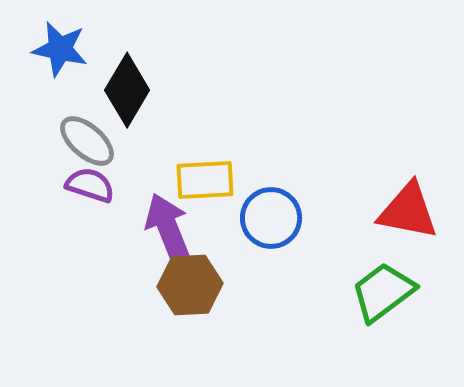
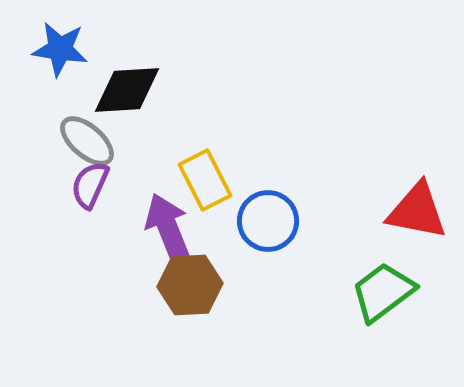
blue star: rotated 4 degrees counterclockwise
black diamond: rotated 56 degrees clockwise
yellow rectangle: rotated 66 degrees clockwise
purple semicircle: rotated 84 degrees counterclockwise
red triangle: moved 9 px right
blue circle: moved 3 px left, 3 px down
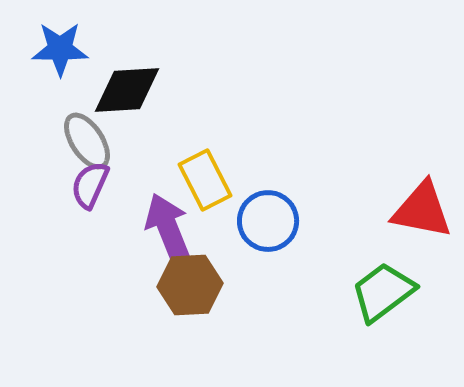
blue star: rotated 8 degrees counterclockwise
gray ellipse: rotated 16 degrees clockwise
red triangle: moved 5 px right, 1 px up
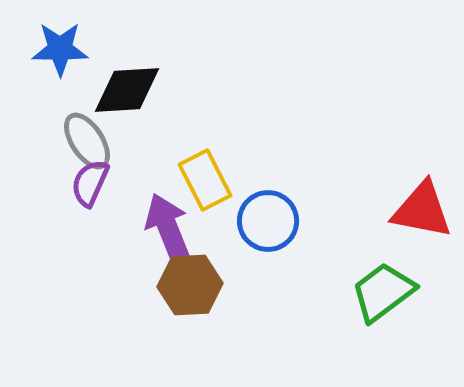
purple semicircle: moved 2 px up
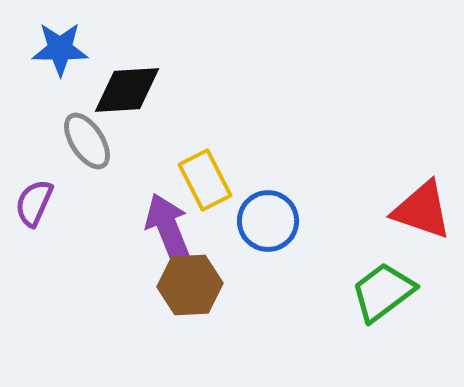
purple semicircle: moved 56 px left, 20 px down
red triangle: rotated 8 degrees clockwise
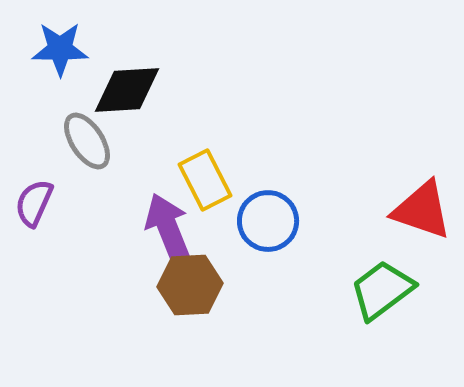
green trapezoid: moved 1 px left, 2 px up
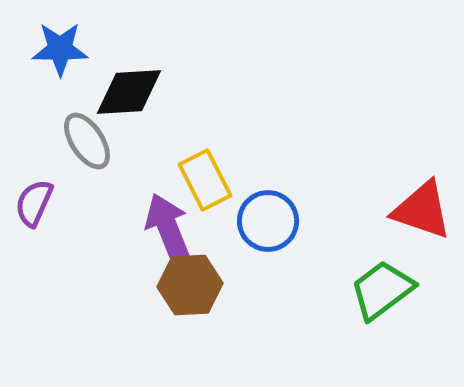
black diamond: moved 2 px right, 2 px down
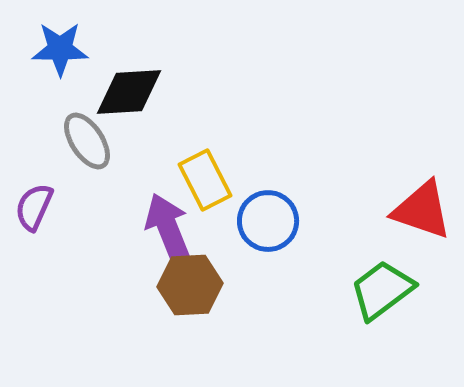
purple semicircle: moved 4 px down
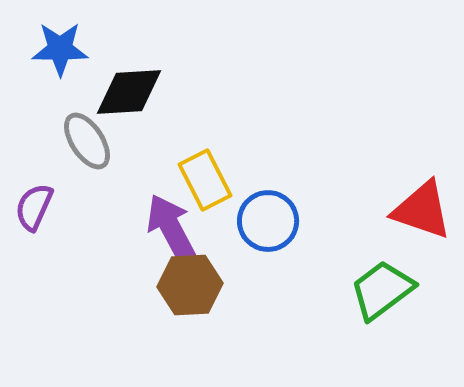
purple arrow: moved 3 px right; rotated 6 degrees counterclockwise
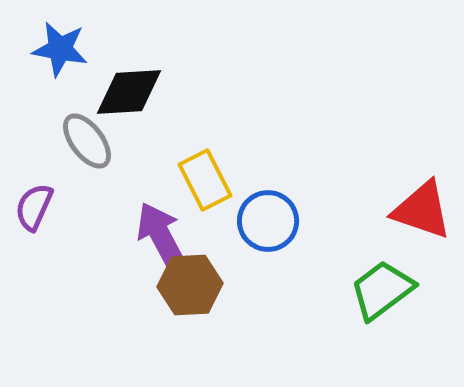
blue star: rotated 10 degrees clockwise
gray ellipse: rotated 4 degrees counterclockwise
purple arrow: moved 10 px left, 8 px down
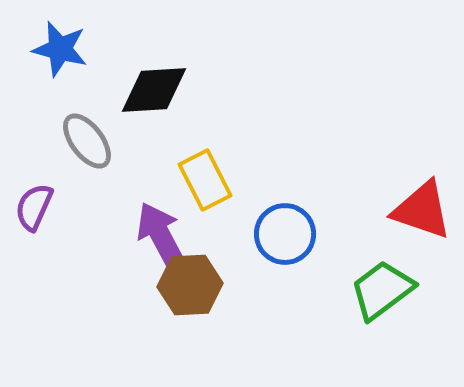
blue star: rotated 4 degrees clockwise
black diamond: moved 25 px right, 2 px up
blue circle: moved 17 px right, 13 px down
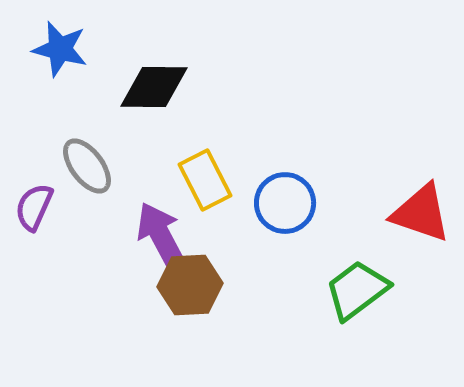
black diamond: moved 3 px up; rotated 4 degrees clockwise
gray ellipse: moved 25 px down
red triangle: moved 1 px left, 3 px down
blue circle: moved 31 px up
green trapezoid: moved 25 px left
